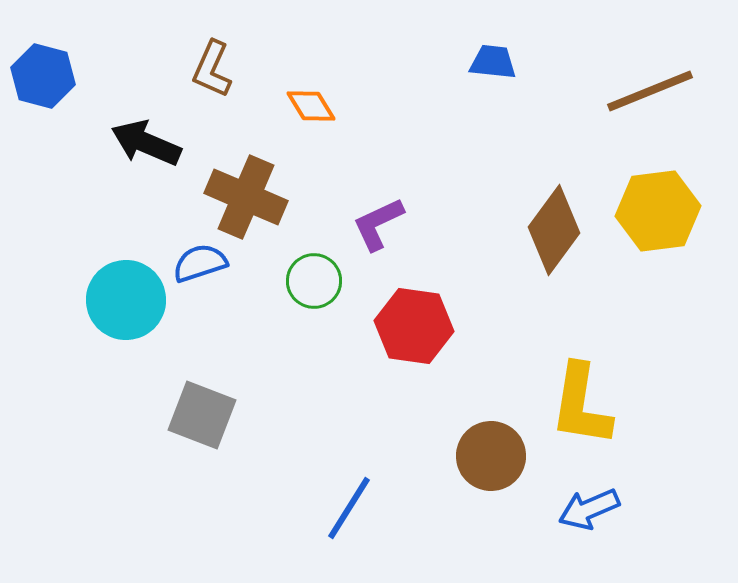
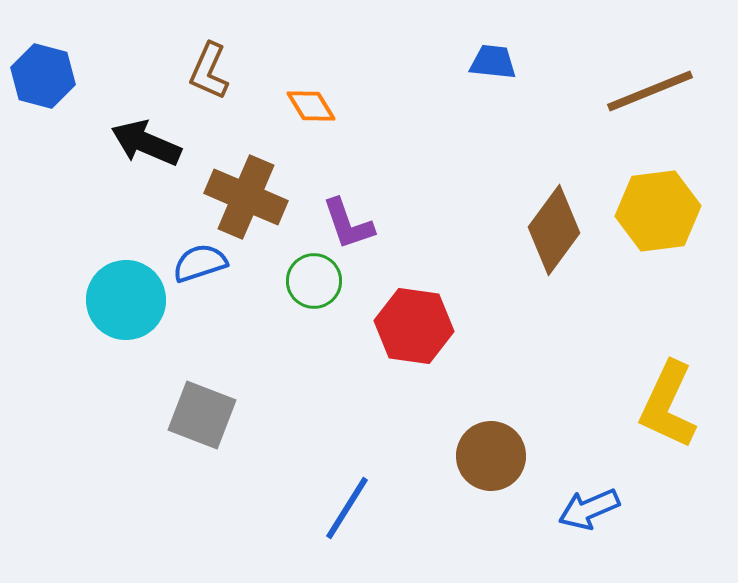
brown L-shape: moved 3 px left, 2 px down
purple L-shape: moved 30 px left; rotated 84 degrees counterclockwise
yellow L-shape: moved 87 px right; rotated 16 degrees clockwise
blue line: moved 2 px left
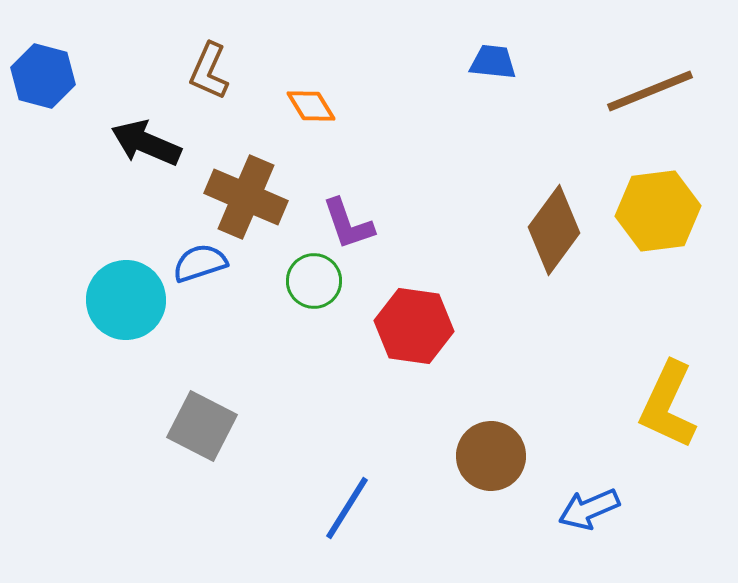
gray square: moved 11 px down; rotated 6 degrees clockwise
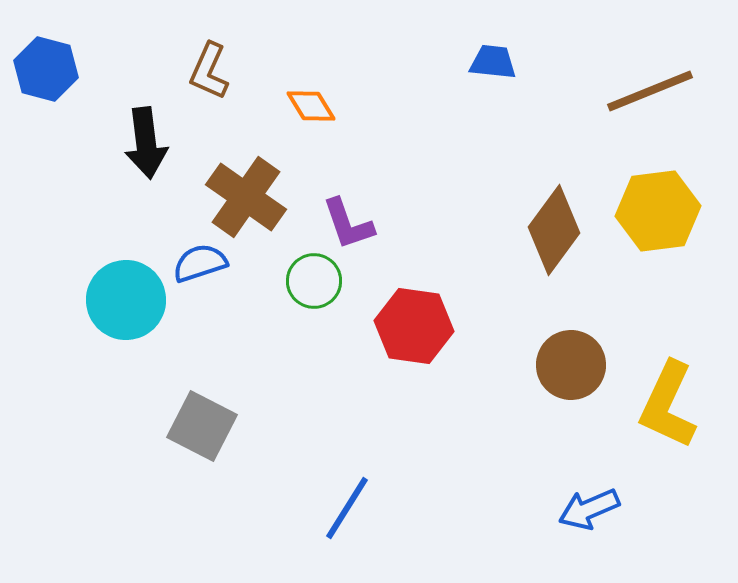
blue hexagon: moved 3 px right, 7 px up
black arrow: rotated 120 degrees counterclockwise
brown cross: rotated 12 degrees clockwise
brown circle: moved 80 px right, 91 px up
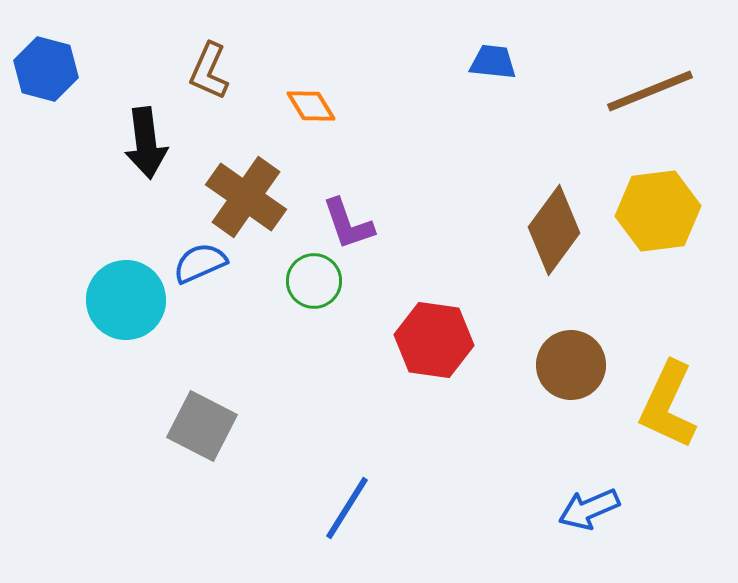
blue semicircle: rotated 6 degrees counterclockwise
red hexagon: moved 20 px right, 14 px down
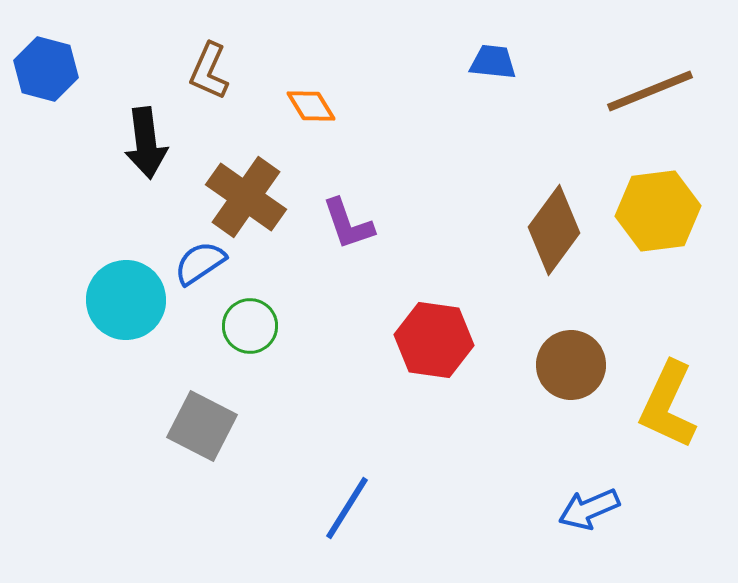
blue semicircle: rotated 10 degrees counterclockwise
green circle: moved 64 px left, 45 px down
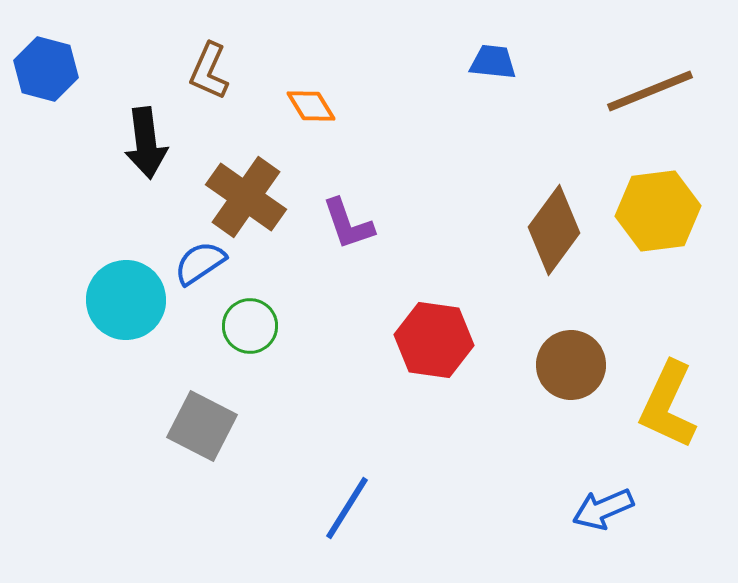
blue arrow: moved 14 px right
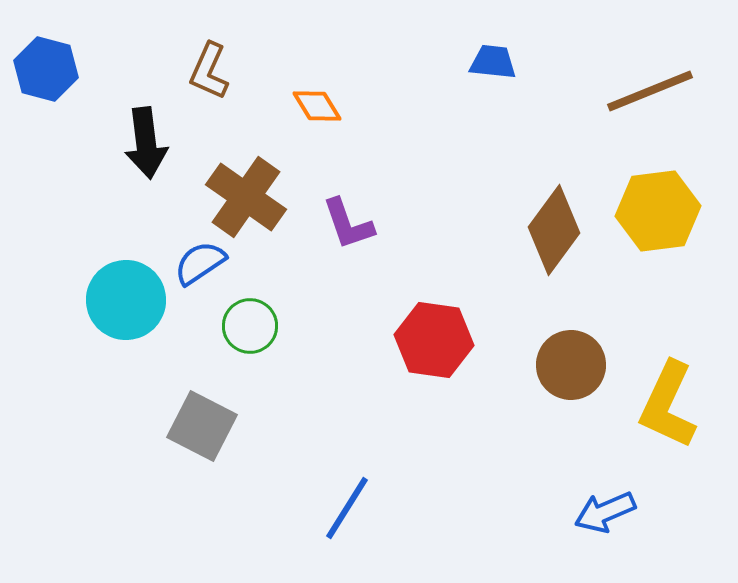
orange diamond: moved 6 px right
blue arrow: moved 2 px right, 3 px down
